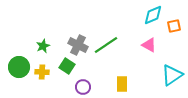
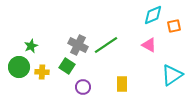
green star: moved 12 px left
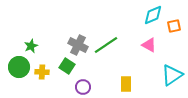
yellow rectangle: moved 4 px right
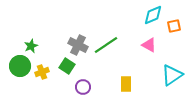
green circle: moved 1 px right, 1 px up
yellow cross: rotated 24 degrees counterclockwise
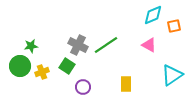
green star: rotated 16 degrees clockwise
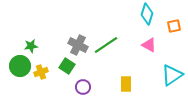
cyan diamond: moved 6 px left, 1 px up; rotated 50 degrees counterclockwise
yellow cross: moved 1 px left
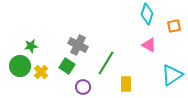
green line: moved 18 px down; rotated 25 degrees counterclockwise
yellow cross: rotated 24 degrees counterclockwise
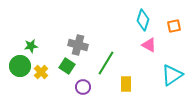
cyan diamond: moved 4 px left, 6 px down
gray cross: rotated 12 degrees counterclockwise
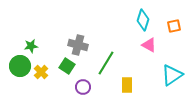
yellow rectangle: moved 1 px right, 1 px down
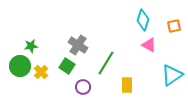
gray cross: rotated 18 degrees clockwise
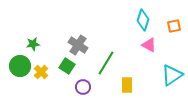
green star: moved 2 px right, 2 px up
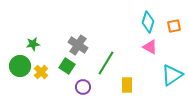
cyan diamond: moved 5 px right, 2 px down
pink triangle: moved 1 px right, 2 px down
